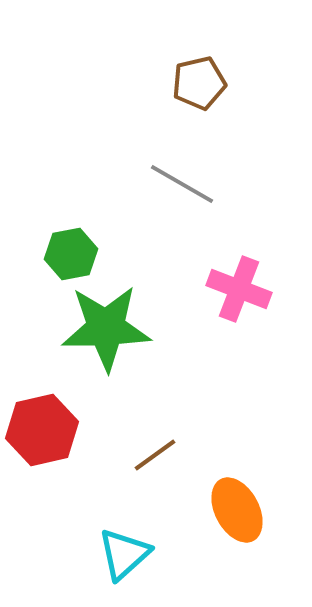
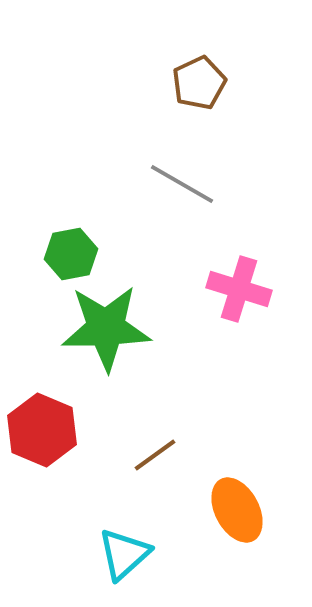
brown pentagon: rotated 12 degrees counterclockwise
pink cross: rotated 4 degrees counterclockwise
red hexagon: rotated 24 degrees counterclockwise
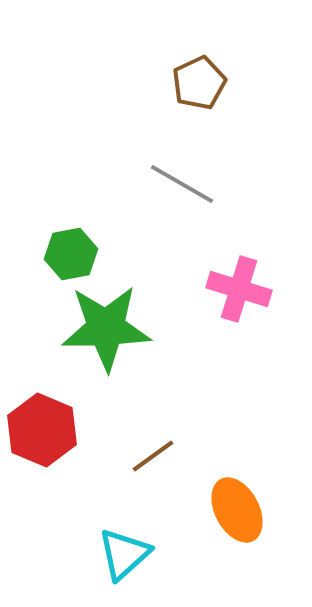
brown line: moved 2 px left, 1 px down
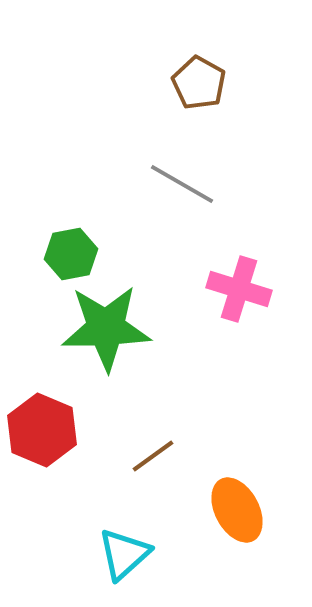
brown pentagon: rotated 18 degrees counterclockwise
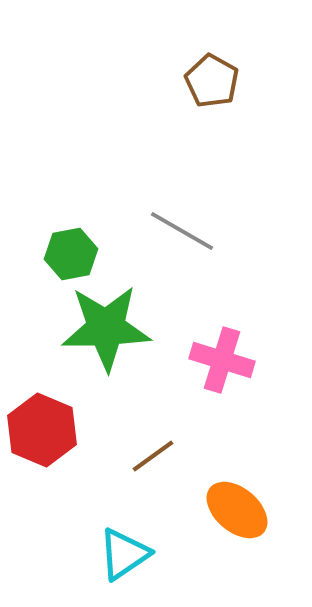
brown pentagon: moved 13 px right, 2 px up
gray line: moved 47 px down
pink cross: moved 17 px left, 71 px down
orange ellipse: rotated 22 degrees counterclockwise
cyan triangle: rotated 8 degrees clockwise
